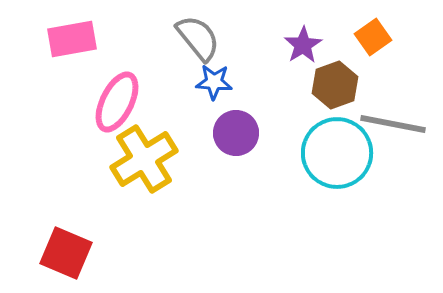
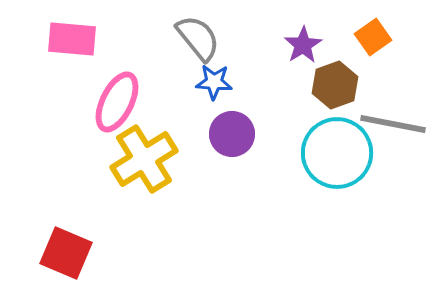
pink rectangle: rotated 15 degrees clockwise
purple circle: moved 4 px left, 1 px down
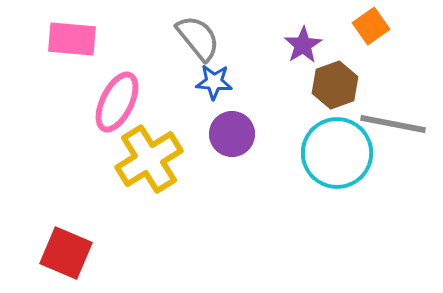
orange square: moved 2 px left, 11 px up
yellow cross: moved 5 px right
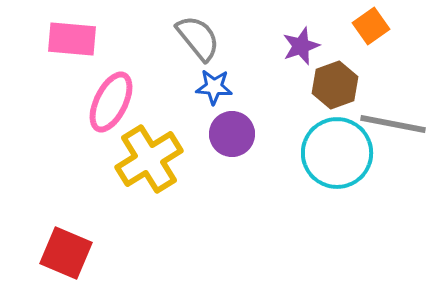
purple star: moved 2 px left, 1 px down; rotated 12 degrees clockwise
blue star: moved 5 px down
pink ellipse: moved 6 px left
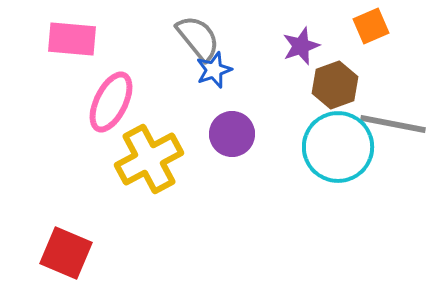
orange square: rotated 12 degrees clockwise
blue star: moved 17 px up; rotated 24 degrees counterclockwise
cyan circle: moved 1 px right, 6 px up
yellow cross: rotated 4 degrees clockwise
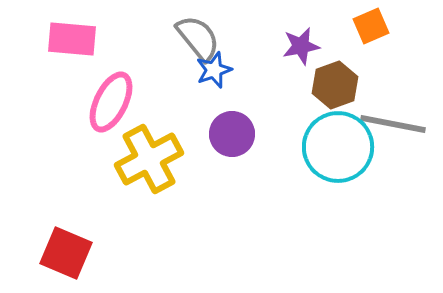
purple star: rotated 9 degrees clockwise
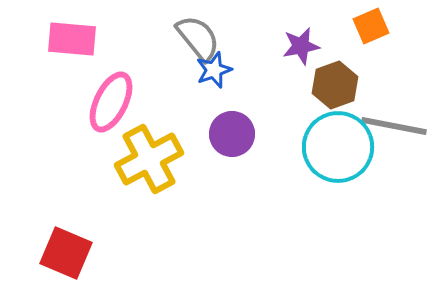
gray line: moved 1 px right, 2 px down
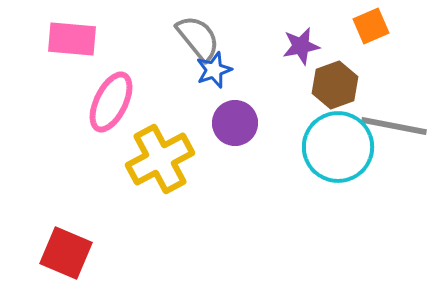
purple circle: moved 3 px right, 11 px up
yellow cross: moved 11 px right
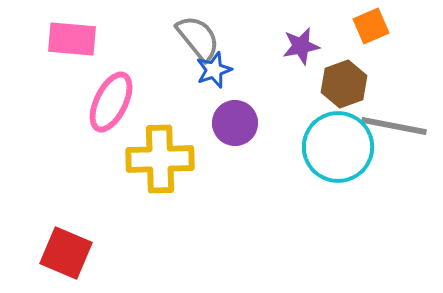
brown hexagon: moved 9 px right, 1 px up
yellow cross: rotated 26 degrees clockwise
